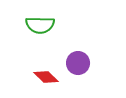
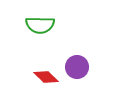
purple circle: moved 1 px left, 4 px down
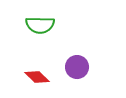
red diamond: moved 9 px left
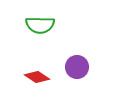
red diamond: rotated 10 degrees counterclockwise
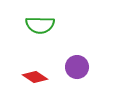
red diamond: moved 2 px left
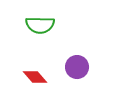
red diamond: rotated 15 degrees clockwise
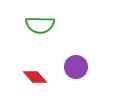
purple circle: moved 1 px left
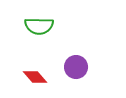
green semicircle: moved 1 px left, 1 px down
